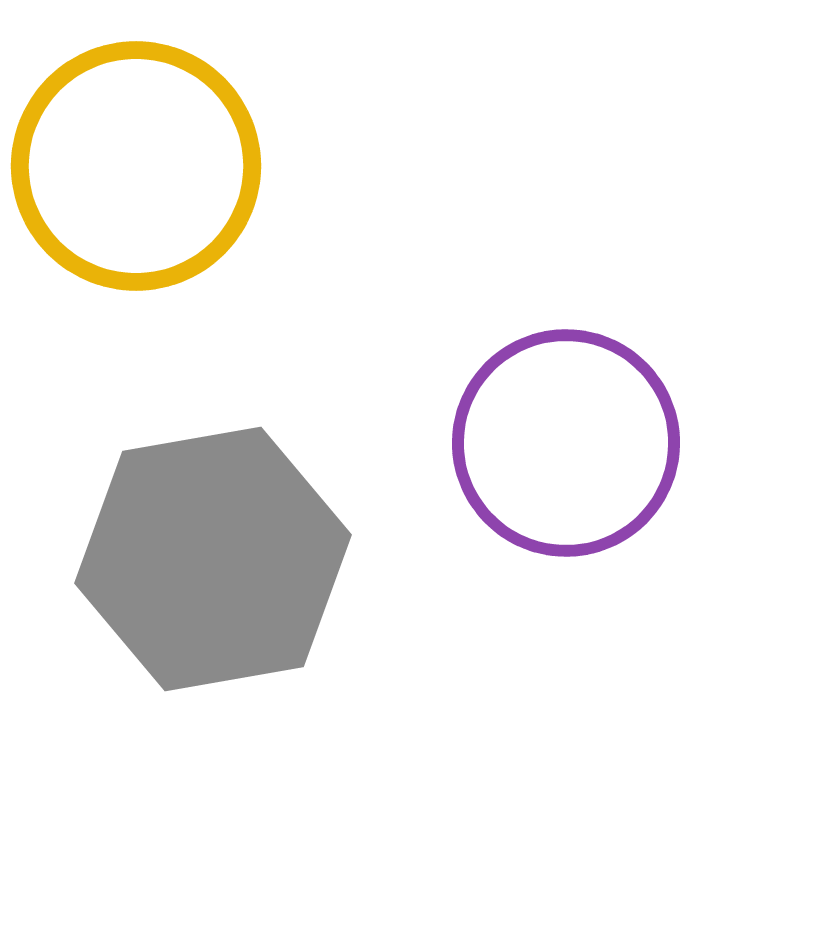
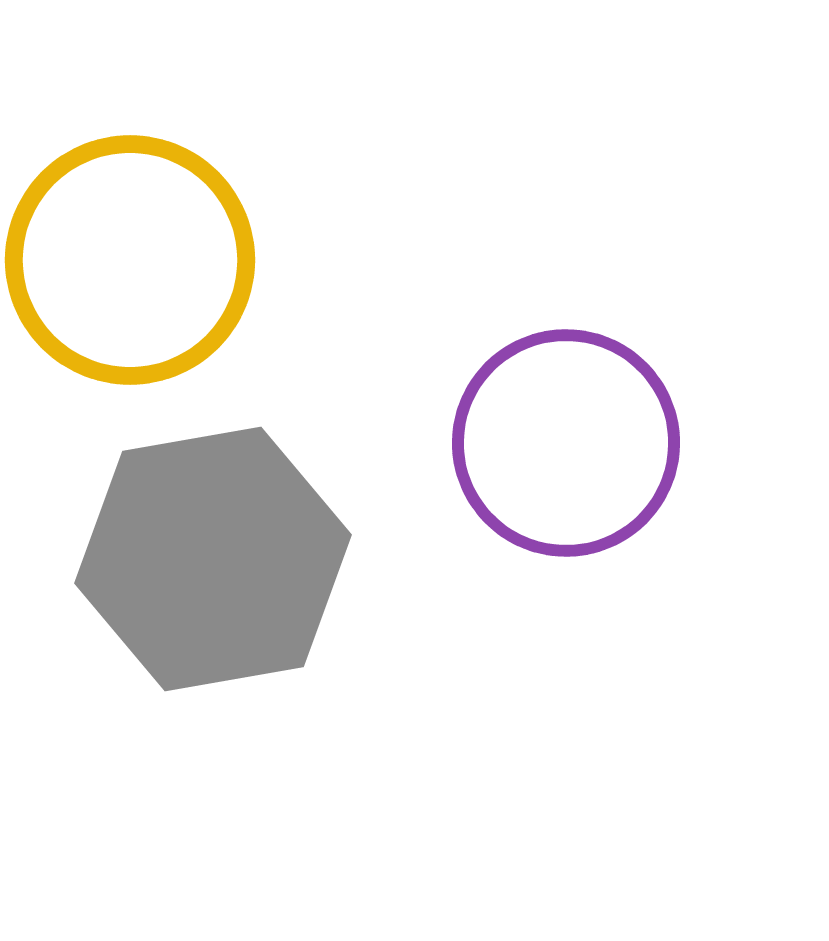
yellow circle: moved 6 px left, 94 px down
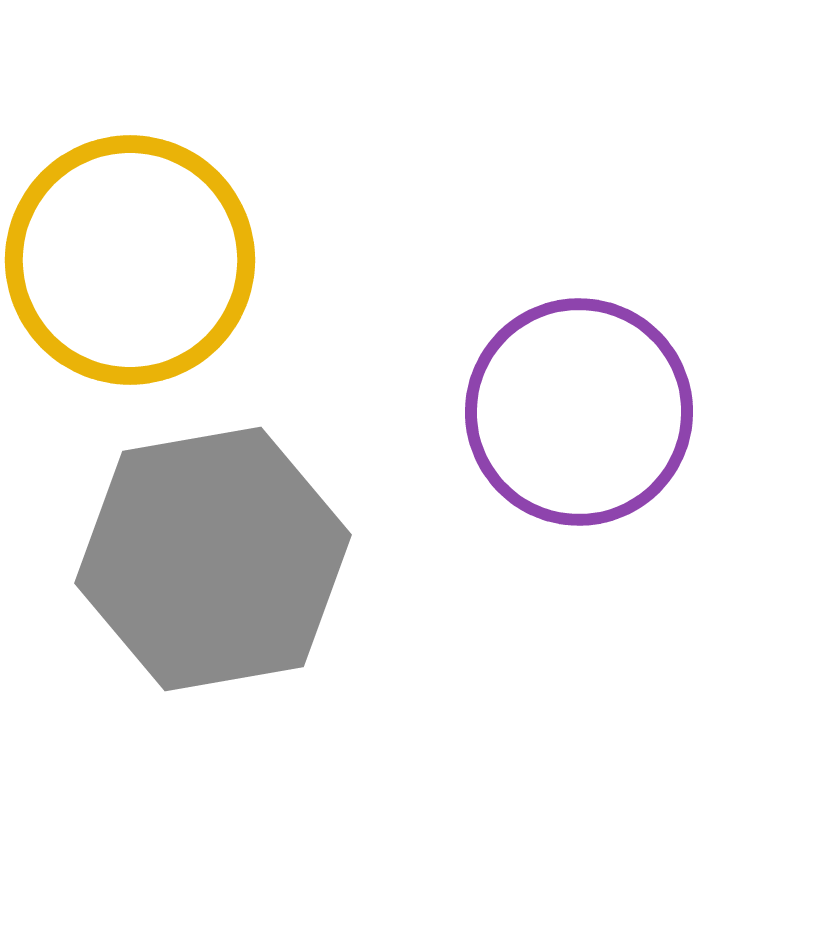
purple circle: moved 13 px right, 31 px up
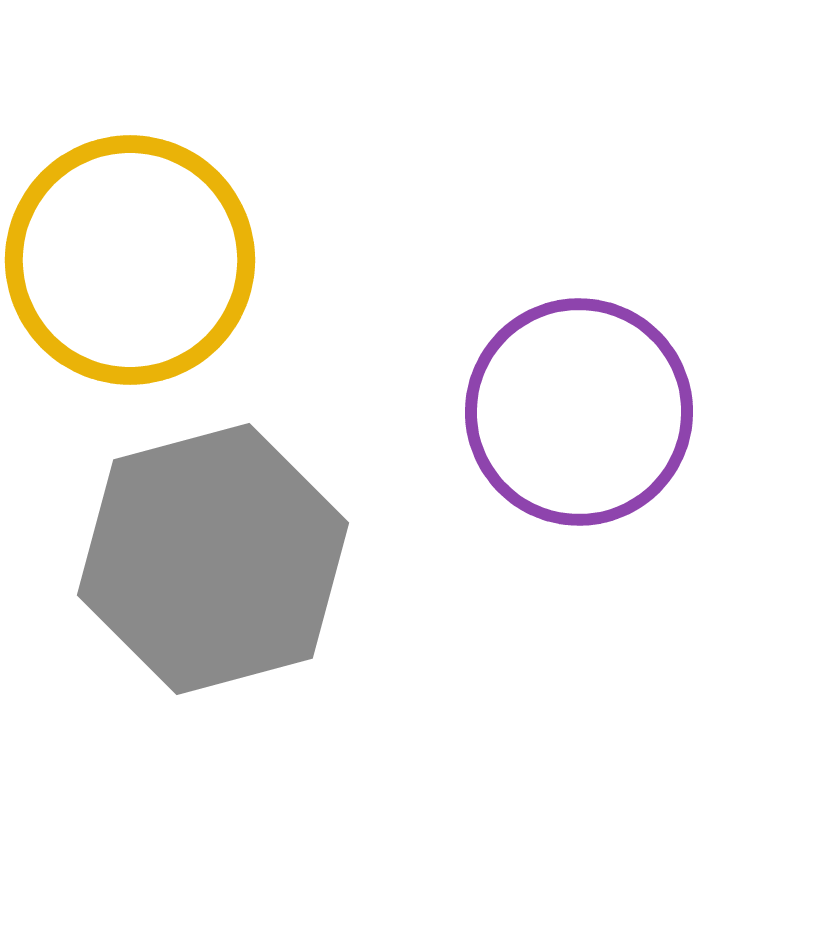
gray hexagon: rotated 5 degrees counterclockwise
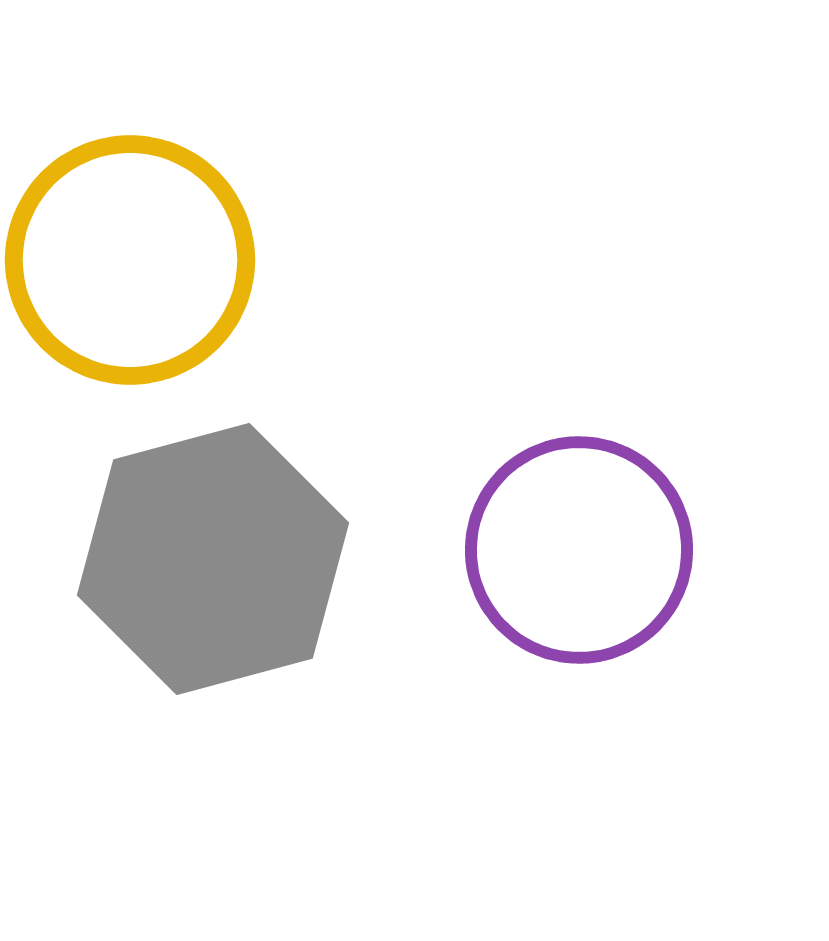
purple circle: moved 138 px down
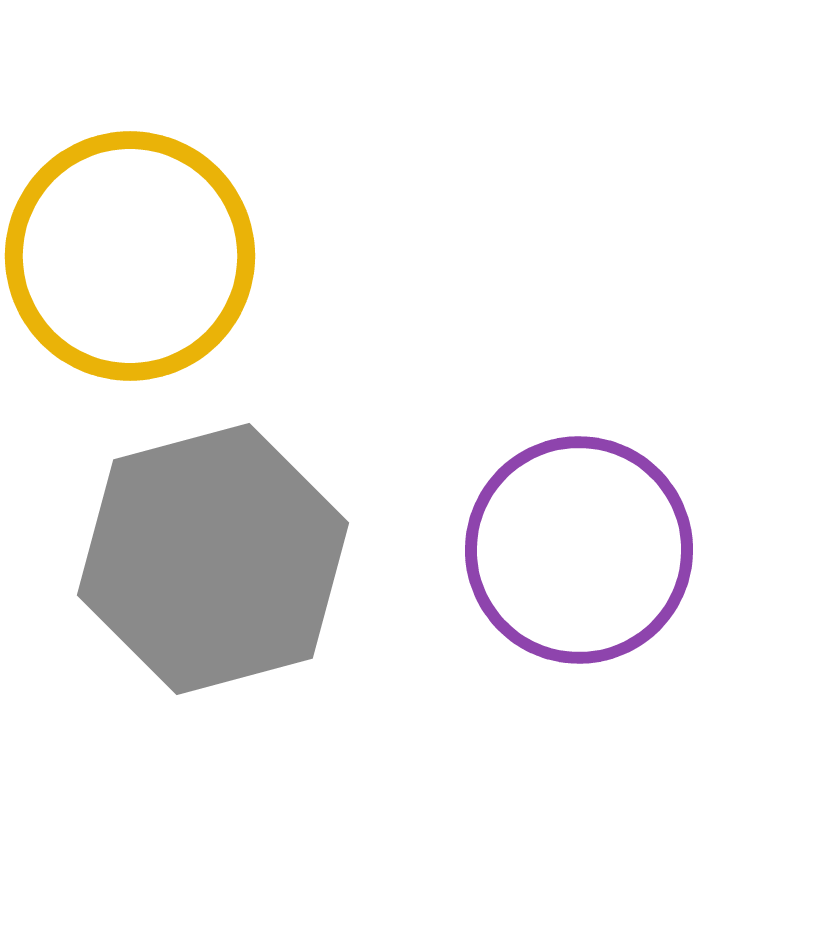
yellow circle: moved 4 px up
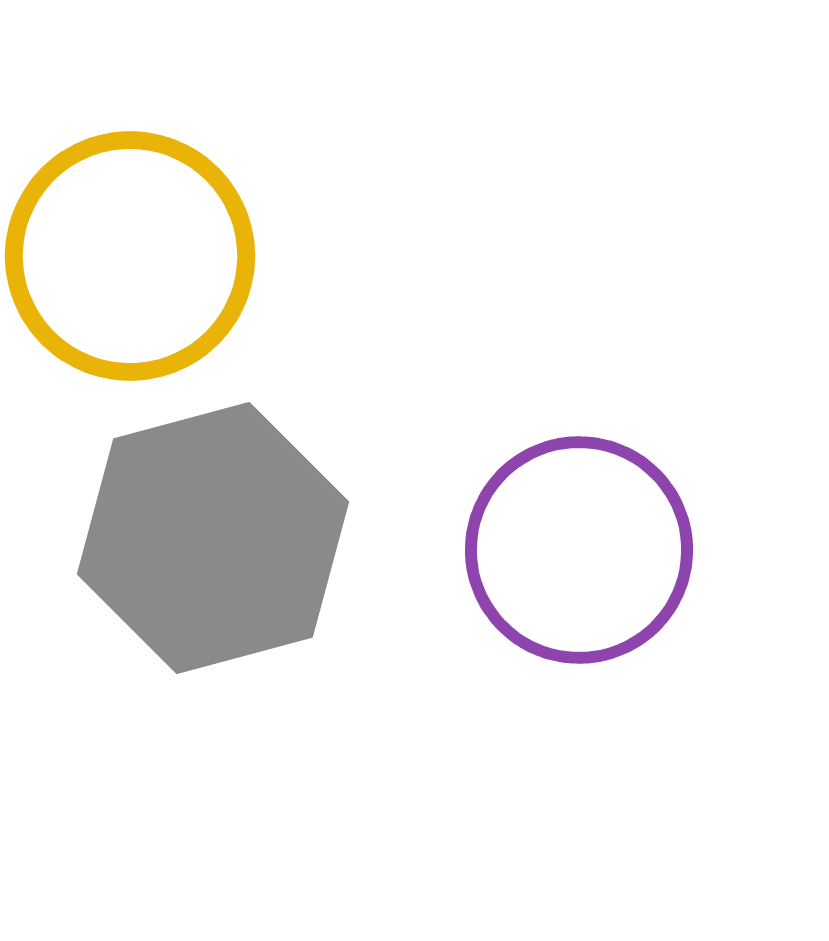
gray hexagon: moved 21 px up
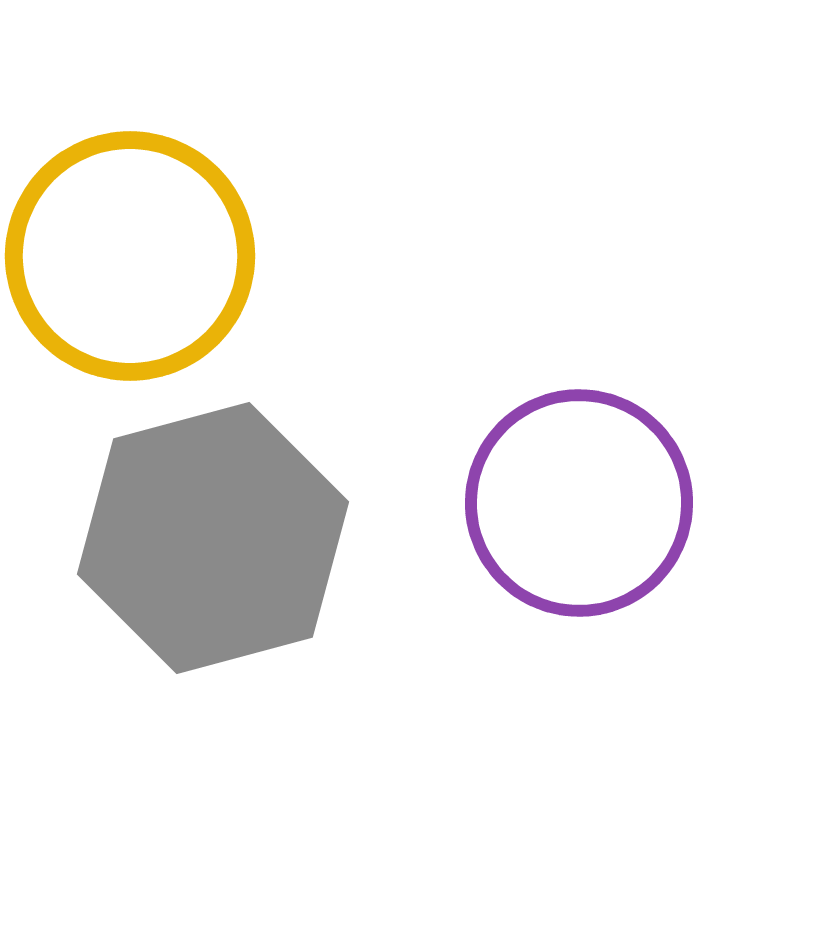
purple circle: moved 47 px up
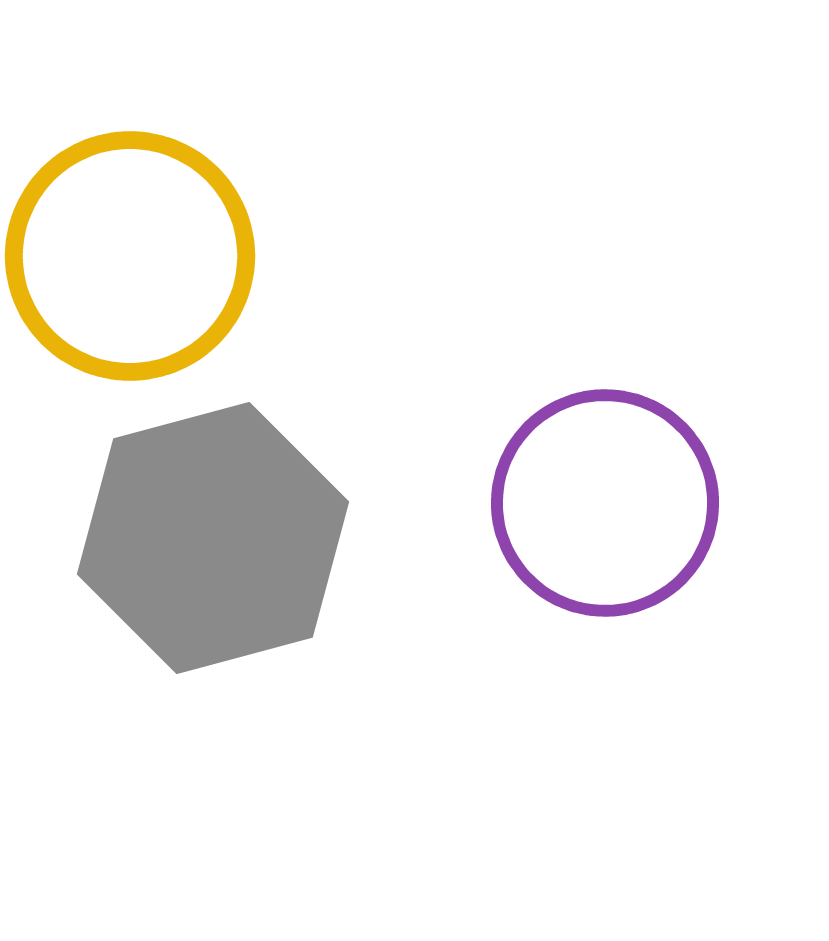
purple circle: moved 26 px right
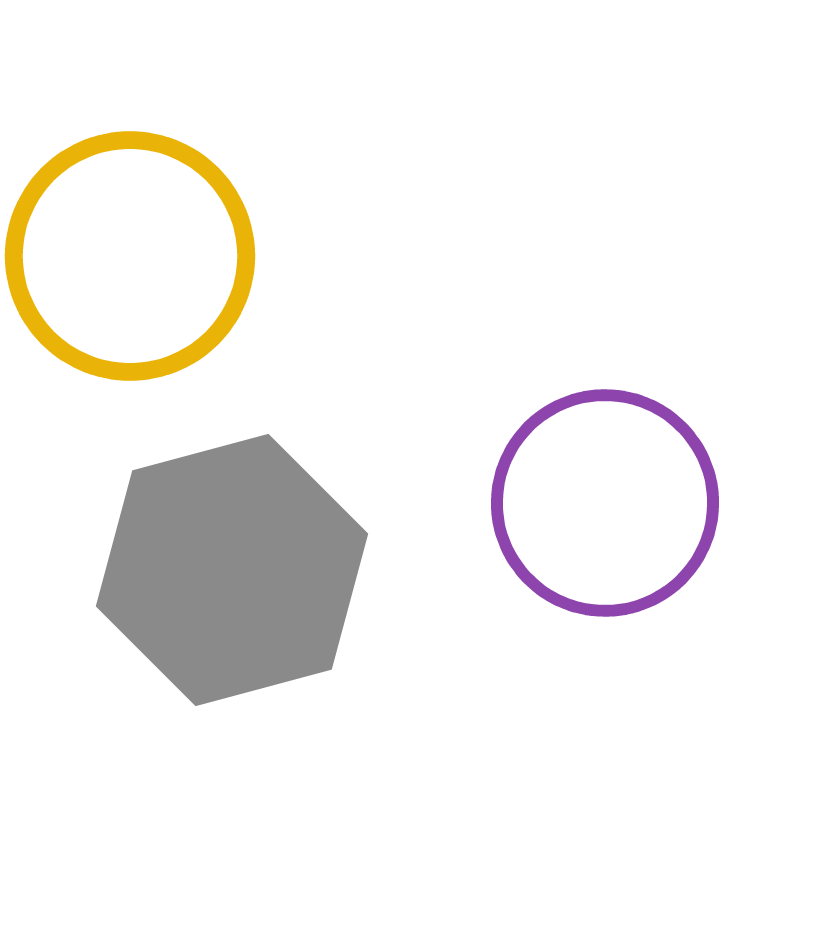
gray hexagon: moved 19 px right, 32 px down
